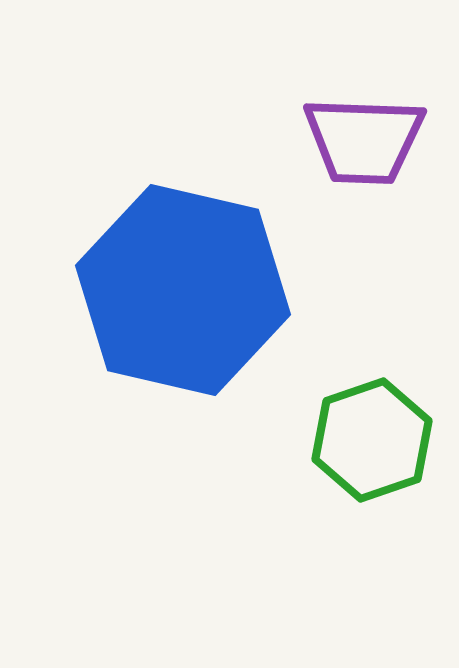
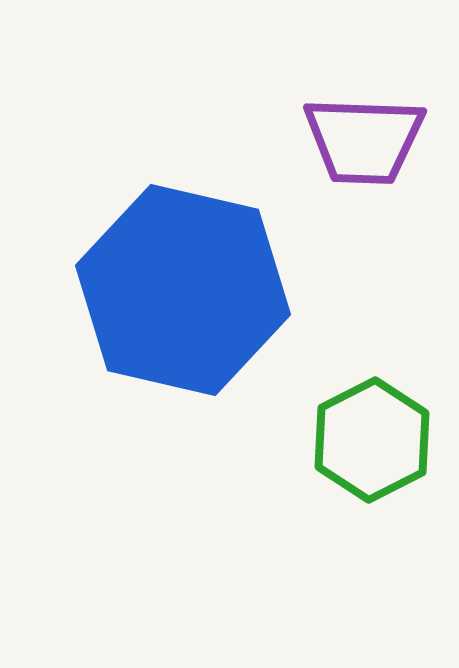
green hexagon: rotated 8 degrees counterclockwise
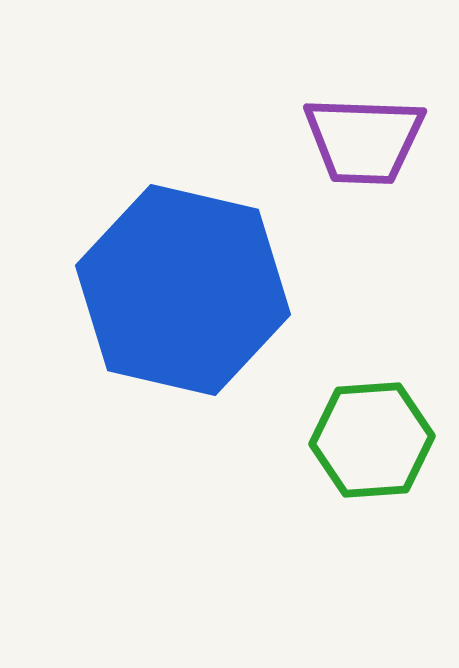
green hexagon: rotated 23 degrees clockwise
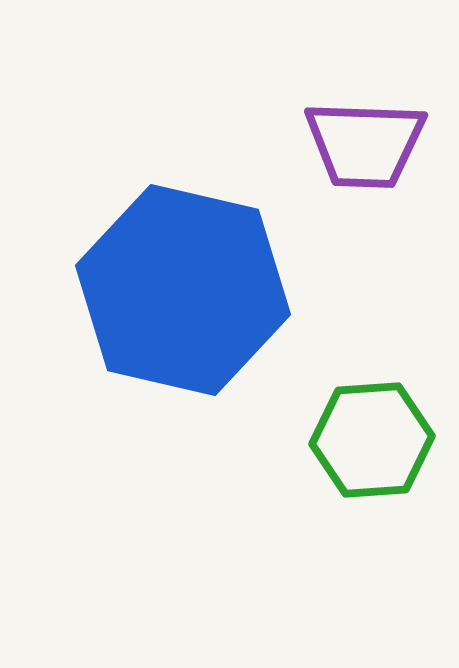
purple trapezoid: moved 1 px right, 4 px down
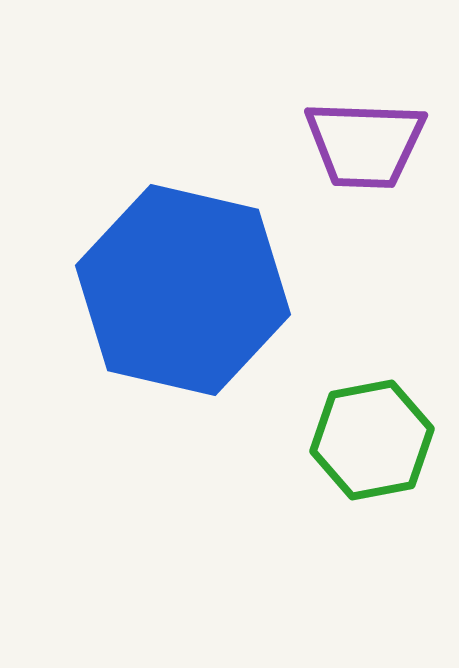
green hexagon: rotated 7 degrees counterclockwise
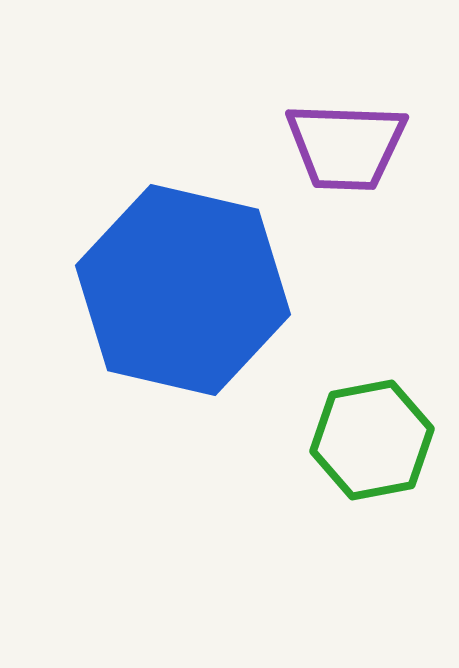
purple trapezoid: moved 19 px left, 2 px down
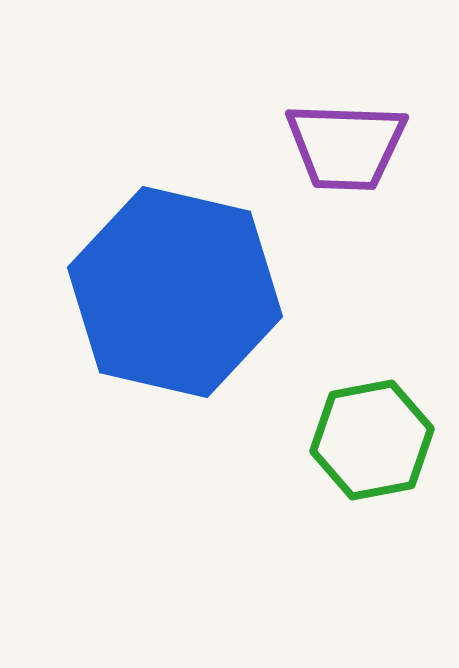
blue hexagon: moved 8 px left, 2 px down
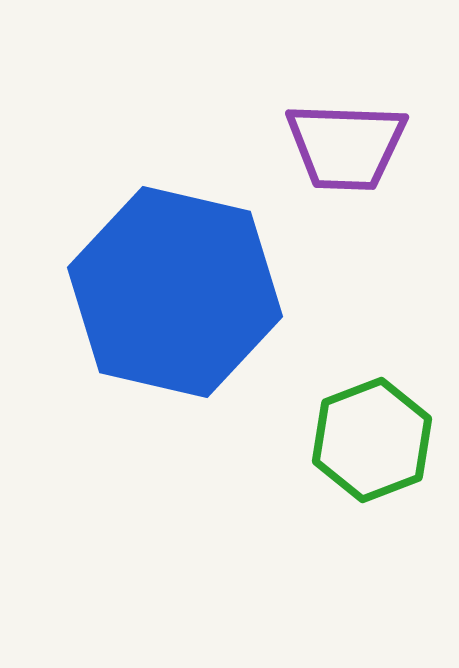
green hexagon: rotated 10 degrees counterclockwise
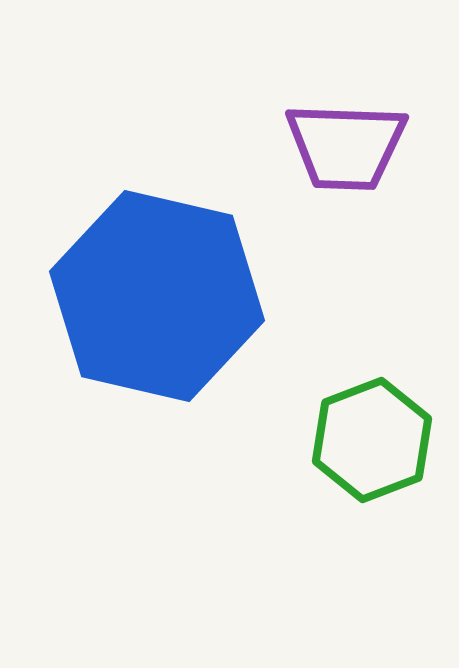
blue hexagon: moved 18 px left, 4 px down
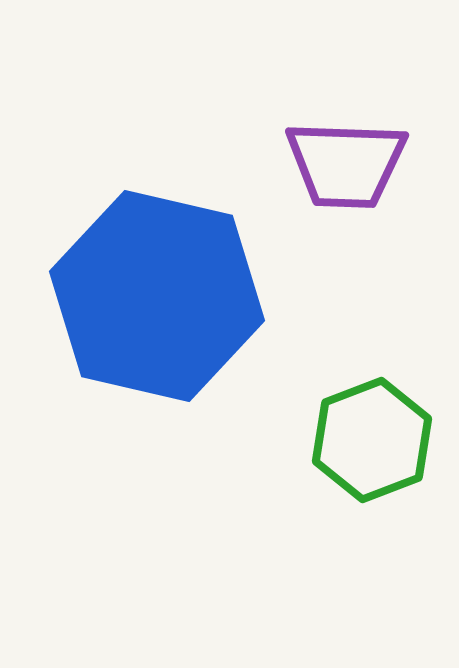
purple trapezoid: moved 18 px down
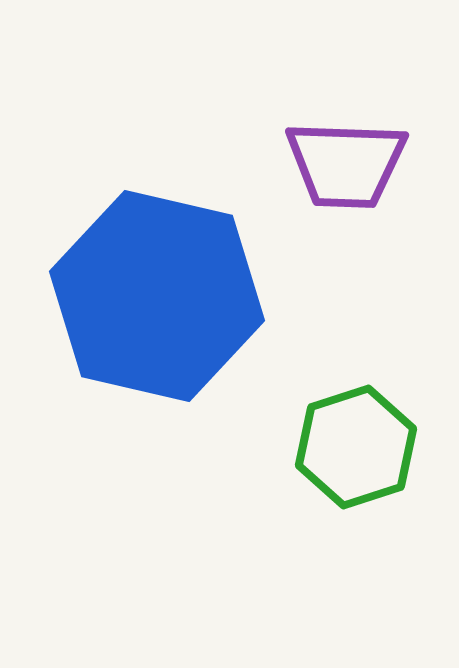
green hexagon: moved 16 px left, 7 px down; rotated 3 degrees clockwise
